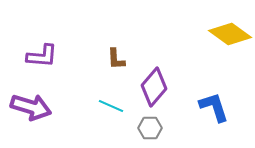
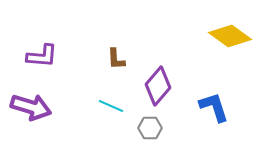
yellow diamond: moved 2 px down
purple diamond: moved 4 px right, 1 px up
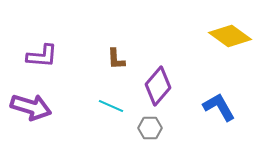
blue L-shape: moved 5 px right; rotated 12 degrees counterclockwise
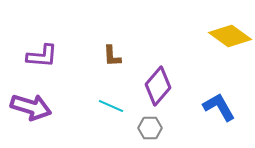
brown L-shape: moved 4 px left, 3 px up
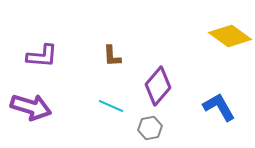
gray hexagon: rotated 10 degrees counterclockwise
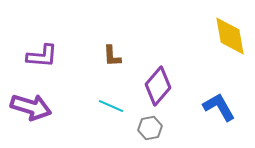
yellow diamond: rotated 45 degrees clockwise
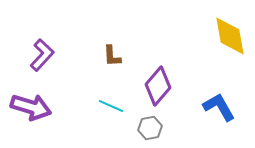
purple L-shape: moved 1 px up; rotated 52 degrees counterclockwise
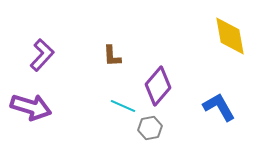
cyan line: moved 12 px right
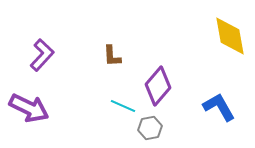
purple arrow: moved 2 px left, 1 px down; rotated 9 degrees clockwise
